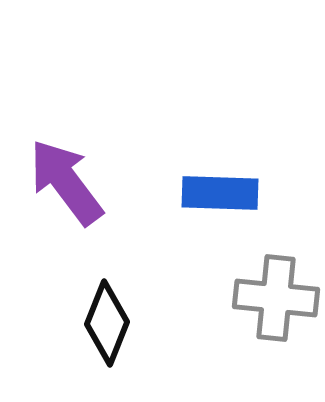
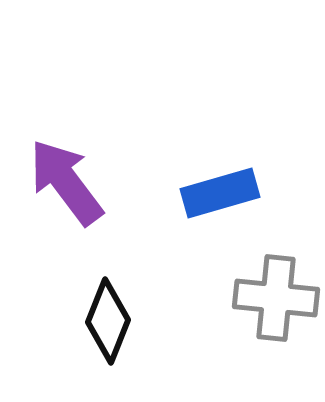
blue rectangle: rotated 18 degrees counterclockwise
black diamond: moved 1 px right, 2 px up
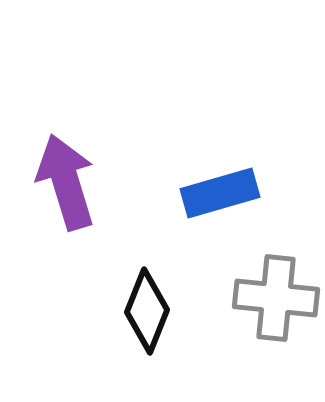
purple arrow: rotated 20 degrees clockwise
black diamond: moved 39 px right, 10 px up
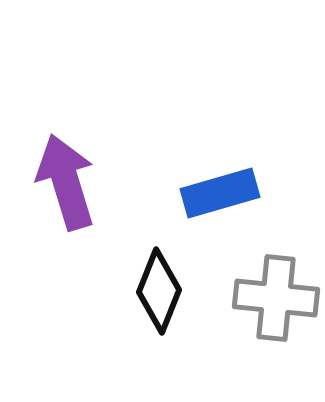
black diamond: moved 12 px right, 20 px up
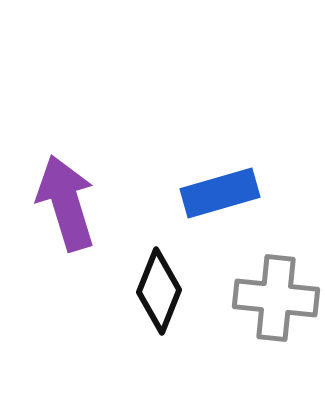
purple arrow: moved 21 px down
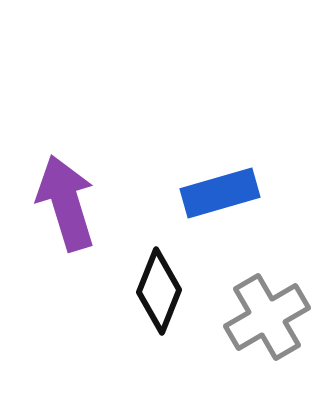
gray cross: moved 9 px left, 19 px down; rotated 36 degrees counterclockwise
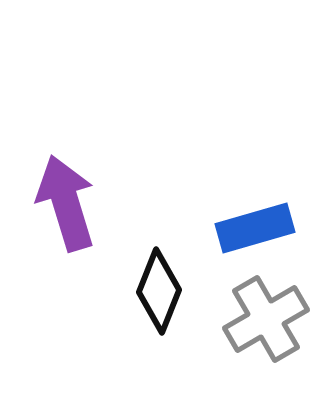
blue rectangle: moved 35 px right, 35 px down
gray cross: moved 1 px left, 2 px down
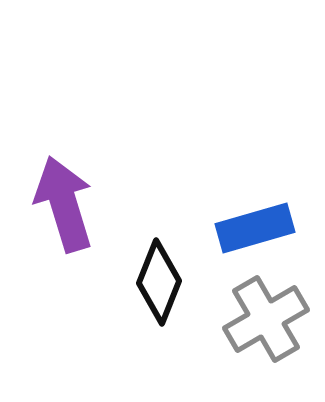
purple arrow: moved 2 px left, 1 px down
black diamond: moved 9 px up
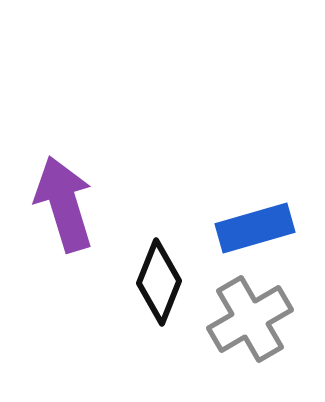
gray cross: moved 16 px left
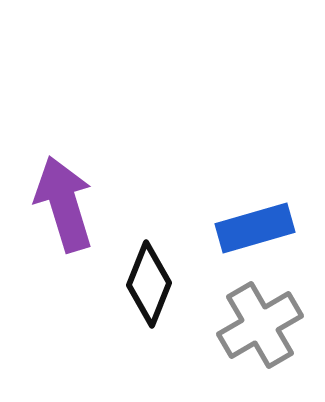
black diamond: moved 10 px left, 2 px down
gray cross: moved 10 px right, 6 px down
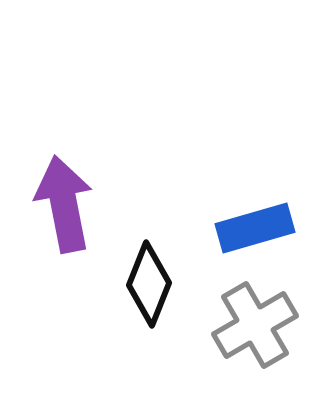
purple arrow: rotated 6 degrees clockwise
gray cross: moved 5 px left
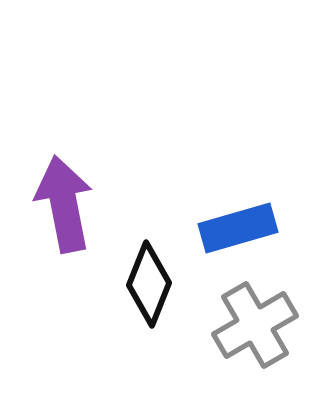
blue rectangle: moved 17 px left
